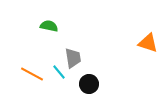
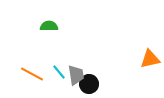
green semicircle: rotated 12 degrees counterclockwise
orange triangle: moved 2 px right, 16 px down; rotated 30 degrees counterclockwise
gray trapezoid: moved 3 px right, 17 px down
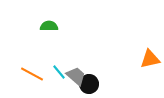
gray trapezoid: moved 1 px down; rotated 40 degrees counterclockwise
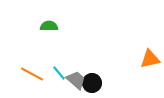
cyan line: moved 1 px down
gray trapezoid: moved 4 px down
black circle: moved 3 px right, 1 px up
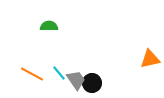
gray trapezoid: rotated 15 degrees clockwise
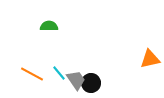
black circle: moved 1 px left
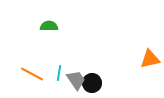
cyan line: rotated 49 degrees clockwise
black circle: moved 1 px right
